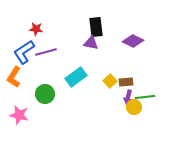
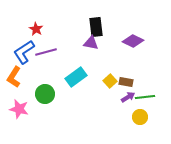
red star: rotated 24 degrees clockwise
brown rectangle: rotated 16 degrees clockwise
purple arrow: rotated 136 degrees counterclockwise
yellow circle: moved 6 px right, 10 px down
pink star: moved 6 px up
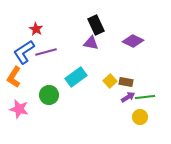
black rectangle: moved 2 px up; rotated 18 degrees counterclockwise
green circle: moved 4 px right, 1 px down
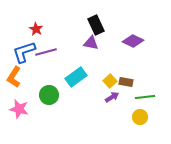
blue L-shape: rotated 15 degrees clockwise
purple arrow: moved 16 px left
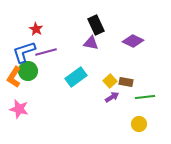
green circle: moved 21 px left, 24 px up
yellow circle: moved 1 px left, 7 px down
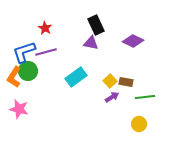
red star: moved 9 px right, 1 px up
